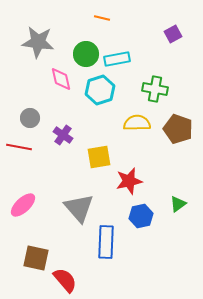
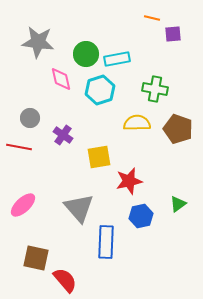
orange line: moved 50 px right
purple square: rotated 24 degrees clockwise
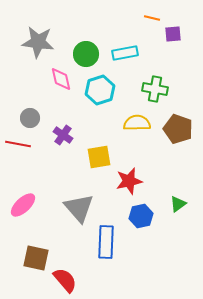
cyan rectangle: moved 8 px right, 6 px up
red line: moved 1 px left, 3 px up
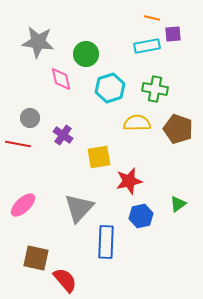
cyan rectangle: moved 22 px right, 7 px up
cyan hexagon: moved 10 px right, 2 px up
gray triangle: rotated 24 degrees clockwise
